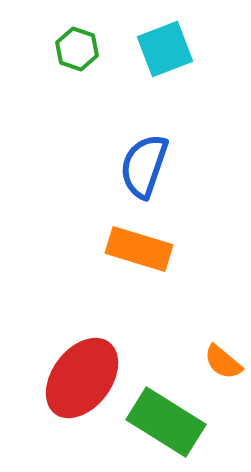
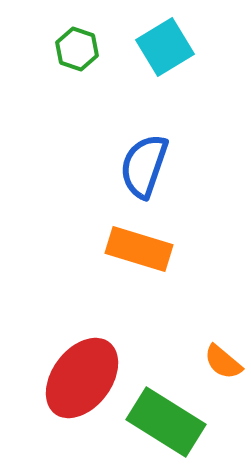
cyan square: moved 2 px up; rotated 10 degrees counterclockwise
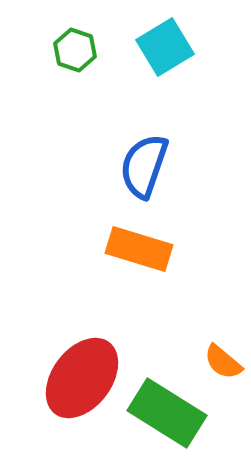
green hexagon: moved 2 px left, 1 px down
green rectangle: moved 1 px right, 9 px up
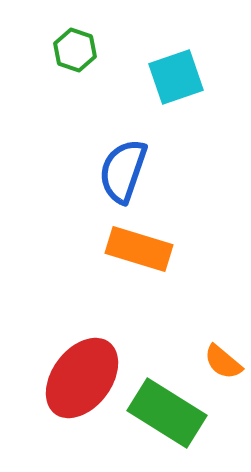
cyan square: moved 11 px right, 30 px down; rotated 12 degrees clockwise
blue semicircle: moved 21 px left, 5 px down
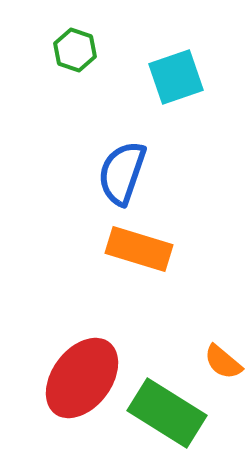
blue semicircle: moved 1 px left, 2 px down
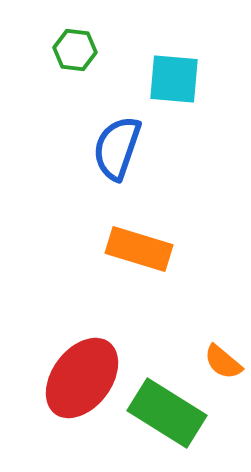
green hexagon: rotated 12 degrees counterclockwise
cyan square: moved 2 px left, 2 px down; rotated 24 degrees clockwise
blue semicircle: moved 5 px left, 25 px up
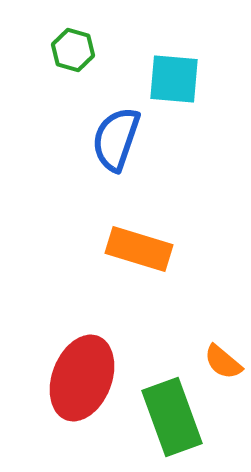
green hexagon: moved 2 px left; rotated 9 degrees clockwise
blue semicircle: moved 1 px left, 9 px up
red ellipse: rotated 16 degrees counterclockwise
green rectangle: moved 5 px right, 4 px down; rotated 38 degrees clockwise
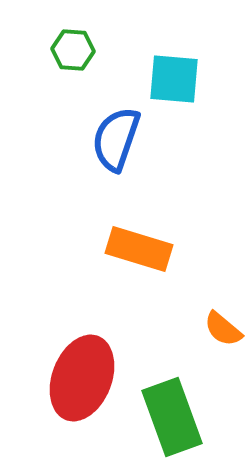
green hexagon: rotated 12 degrees counterclockwise
orange semicircle: moved 33 px up
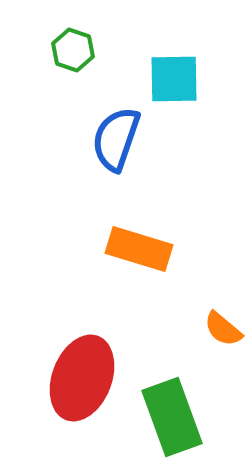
green hexagon: rotated 15 degrees clockwise
cyan square: rotated 6 degrees counterclockwise
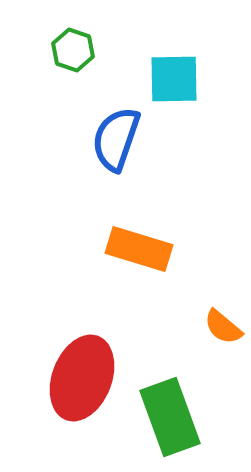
orange semicircle: moved 2 px up
green rectangle: moved 2 px left
